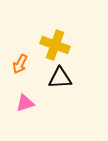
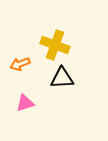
orange arrow: rotated 42 degrees clockwise
black triangle: moved 2 px right
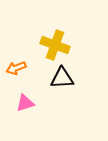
orange arrow: moved 4 px left, 4 px down
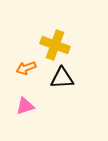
orange arrow: moved 10 px right
pink triangle: moved 3 px down
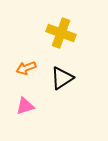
yellow cross: moved 6 px right, 12 px up
black triangle: rotated 30 degrees counterclockwise
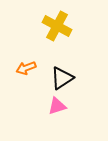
yellow cross: moved 4 px left, 7 px up; rotated 8 degrees clockwise
pink triangle: moved 32 px right
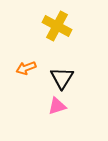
black triangle: rotated 25 degrees counterclockwise
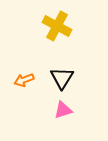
orange arrow: moved 2 px left, 12 px down
pink triangle: moved 6 px right, 4 px down
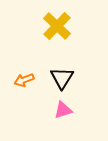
yellow cross: rotated 16 degrees clockwise
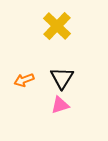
pink triangle: moved 3 px left, 5 px up
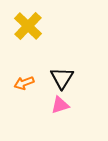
yellow cross: moved 29 px left
orange arrow: moved 3 px down
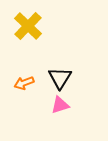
black triangle: moved 2 px left
